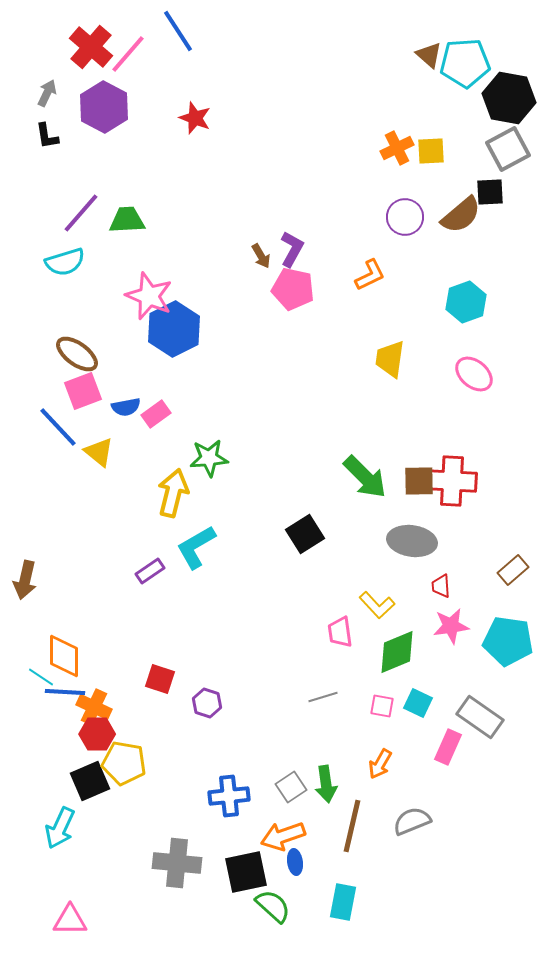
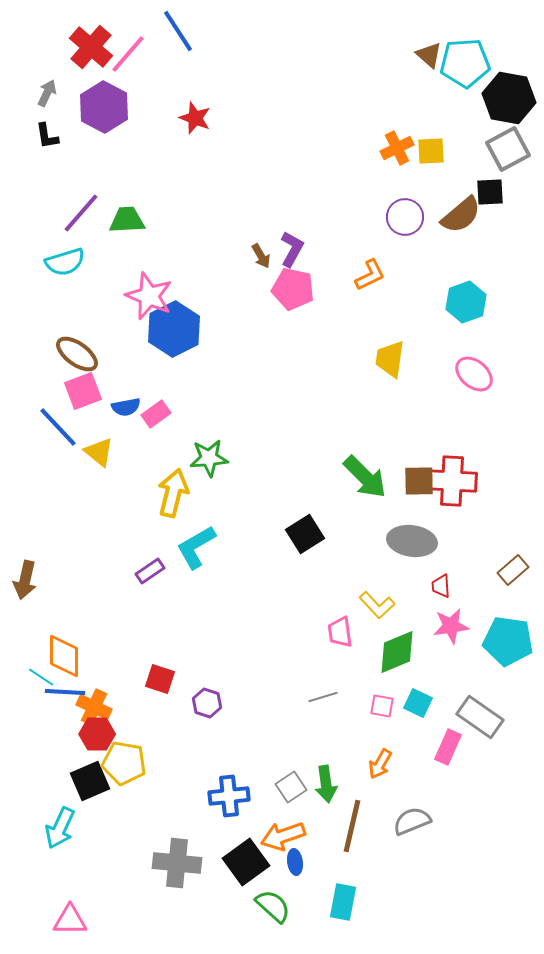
black square at (246, 872): moved 10 px up; rotated 24 degrees counterclockwise
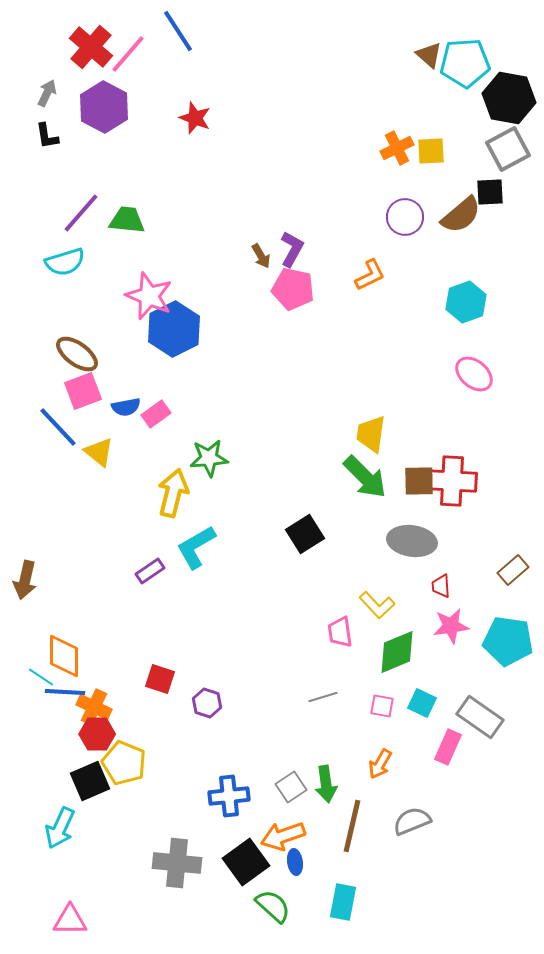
green trapezoid at (127, 220): rotated 9 degrees clockwise
yellow trapezoid at (390, 359): moved 19 px left, 75 px down
cyan square at (418, 703): moved 4 px right
yellow pentagon at (124, 763): rotated 12 degrees clockwise
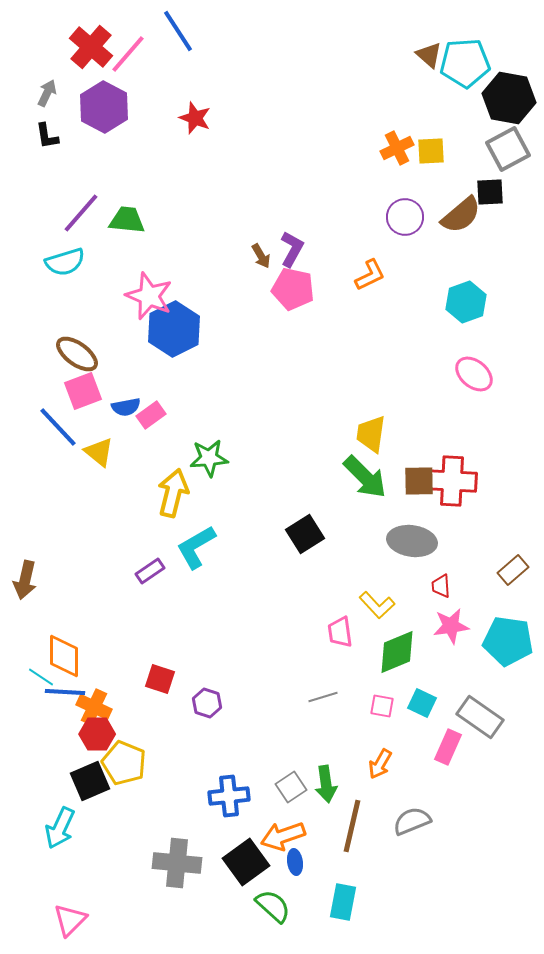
pink rectangle at (156, 414): moved 5 px left, 1 px down
pink triangle at (70, 920): rotated 45 degrees counterclockwise
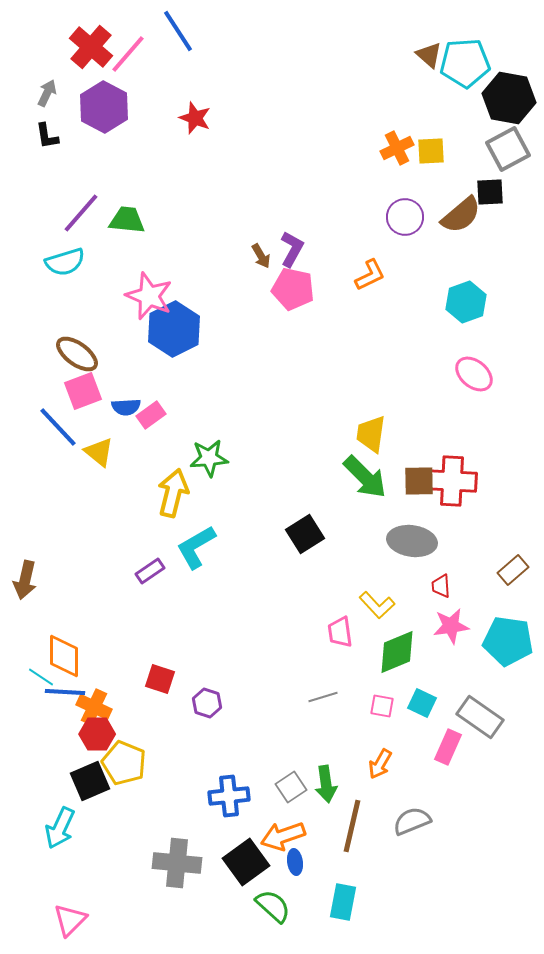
blue semicircle at (126, 407): rotated 8 degrees clockwise
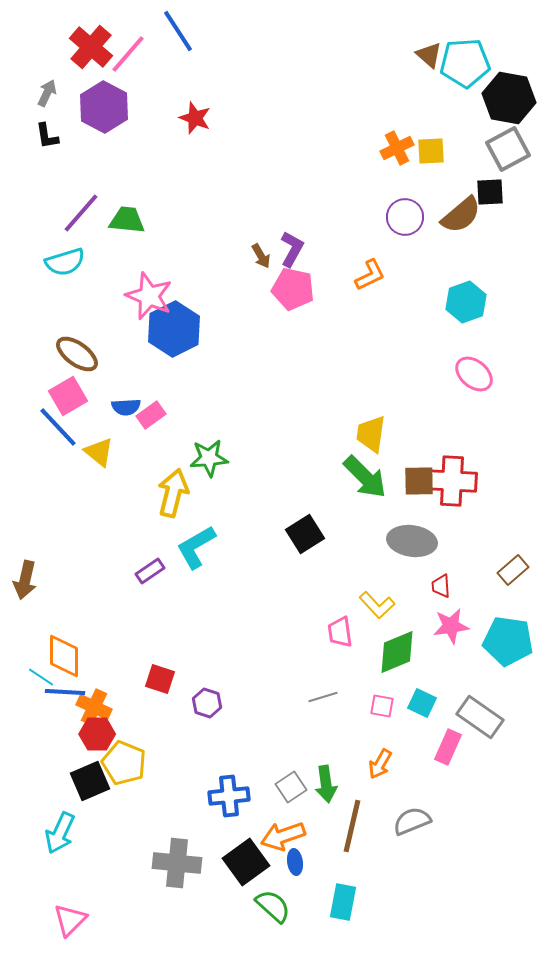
pink square at (83, 391): moved 15 px left, 5 px down; rotated 9 degrees counterclockwise
cyan arrow at (60, 828): moved 5 px down
